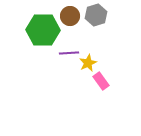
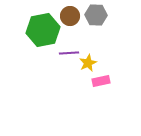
gray hexagon: rotated 20 degrees clockwise
green hexagon: rotated 12 degrees counterclockwise
pink rectangle: rotated 66 degrees counterclockwise
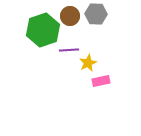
gray hexagon: moved 1 px up
green hexagon: rotated 8 degrees counterclockwise
purple line: moved 3 px up
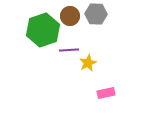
pink rectangle: moved 5 px right, 12 px down
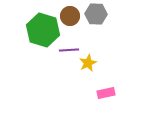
green hexagon: rotated 24 degrees counterclockwise
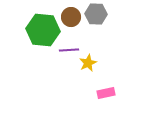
brown circle: moved 1 px right, 1 px down
green hexagon: rotated 12 degrees counterclockwise
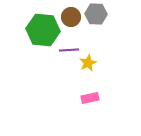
pink rectangle: moved 16 px left, 5 px down
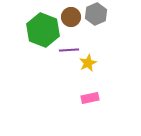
gray hexagon: rotated 25 degrees counterclockwise
green hexagon: rotated 16 degrees clockwise
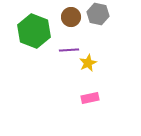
gray hexagon: moved 2 px right; rotated 25 degrees counterclockwise
green hexagon: moved 9 px left, 1 px down
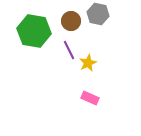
brown circle: moved 4 px down
green hexagon: rotated 12 degrees counterclockwise
purple line: rotated 66 degrees clockwise
pink rectangle: rotated 36 degrees clockwise
